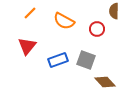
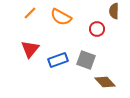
orange semicircle: moved 3 px left, 4 px up
red triangle: moved 3 px right, 3 px down
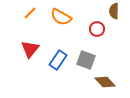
blue rectangle: rotated 36 degrees counterclockwise
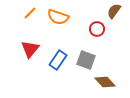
brown semicircle: rotated 35 degrees clockwise
orange semicircle: moved 3 px left; rotated 10 degrees counterclockwise
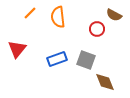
brown semicircle: moved 4 px down; rotated 98 degrees counterclockwise
orange semicircle: rotated 65 degrees clockwise
red triangle: moved 13 px left
blue rectangle: moved 1 px left, 1 px up; rotated 36 degrees clockwise
brown diamond: rotated 20 degrees clockwise
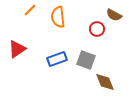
orange line: moved 3 px up
red triangle: rotated 18 degrees clockwise
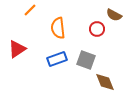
orange semicircle: moved 11 px down
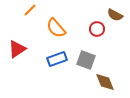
brown semicircle: moved 1 px right
orange semicircle: moved 2 px left; rotated 35 degrees counterclockwise
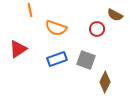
orange line: rotated 56 degrees counterclockwise
orange semicircle: rotated 30 degrees counterclockwise
red triangle: moved 1 px right
brown diamond: rotated 50 degrees clockwise
